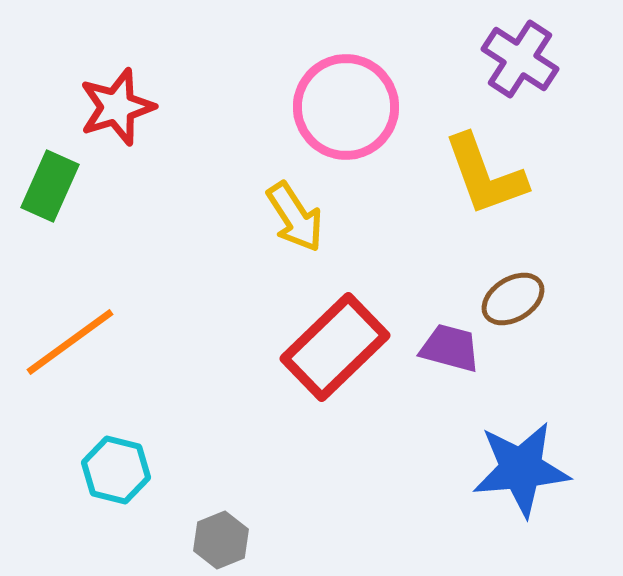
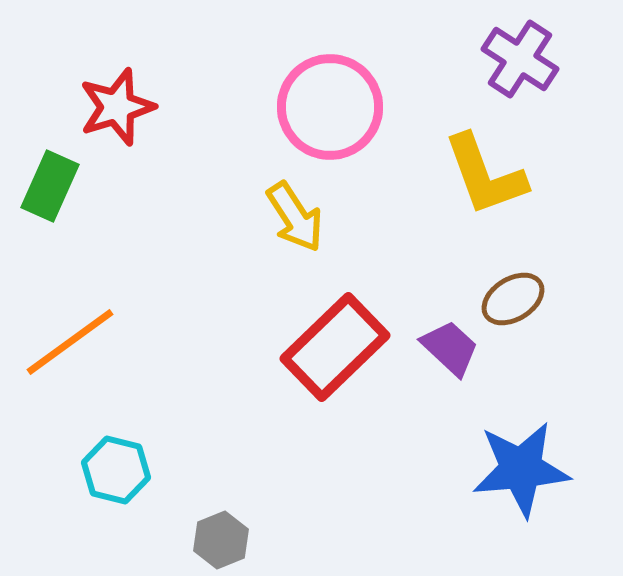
pink circle: moved 16 px left
purple trapezoid: rotated 28 degrees clockwise
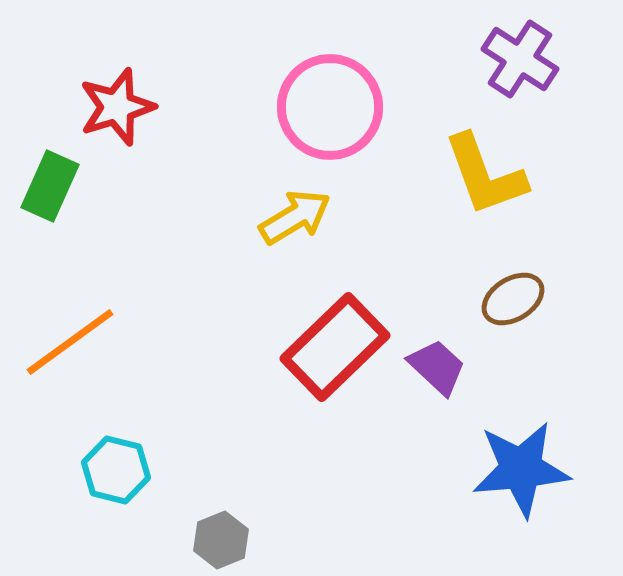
yellow arrow: rotated 88 degrees counterclockwise
purple trapezoid: moved 13 px left, 19 px down
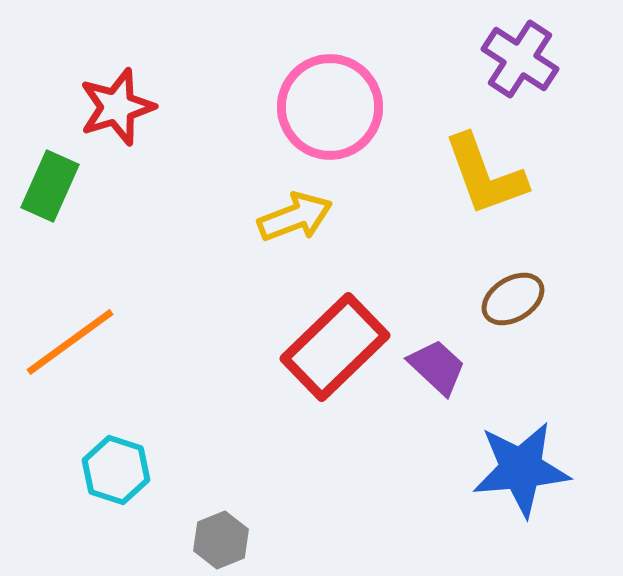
yellow arrow: rotated 10 degrees clockwise
cyan hexagon: rotated 4 degrees clockwise
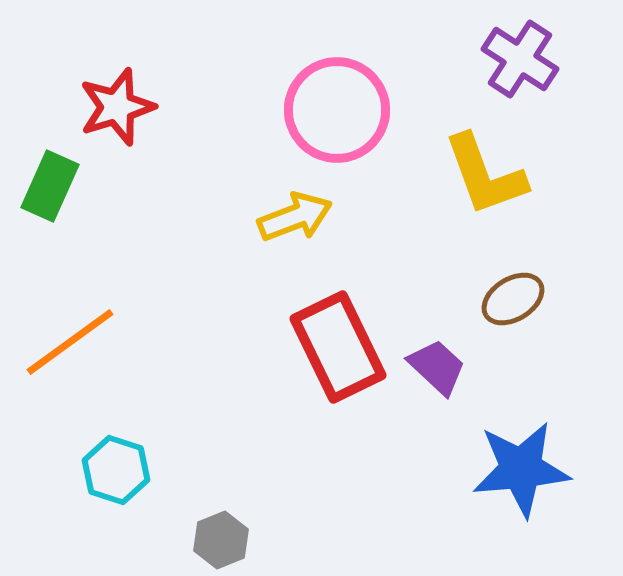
pink circle: moved 7 px right, 3 px down
red rectangle: moved 3 px right; rotated 72 degrees counterclockwise
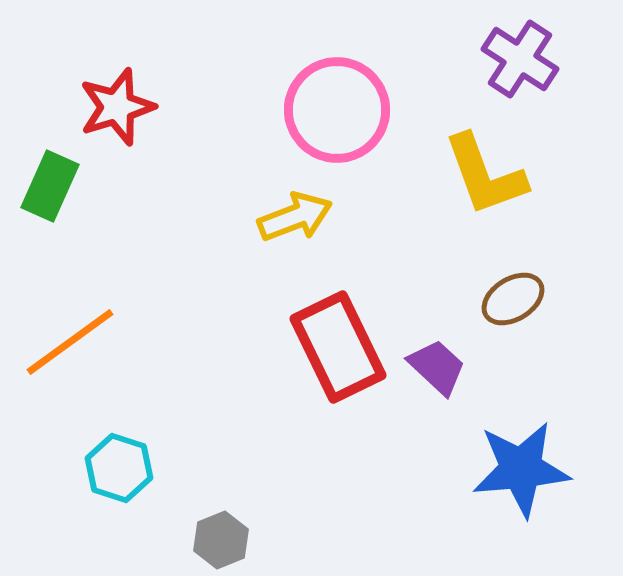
cyan hexagon: moved 3 px right, 2 px up
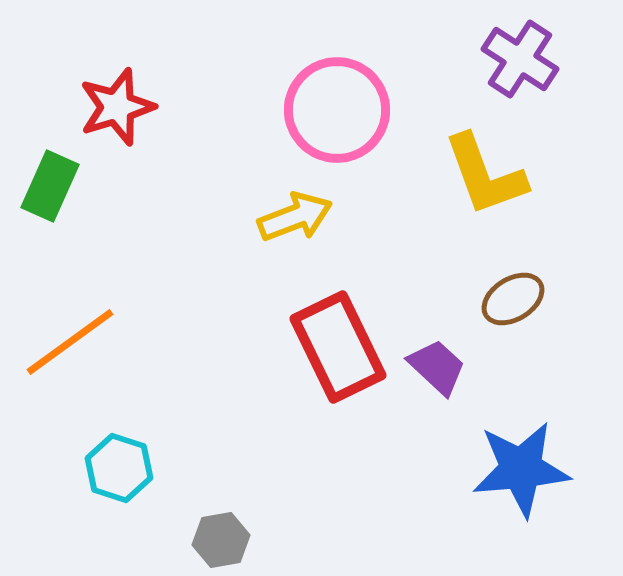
gray hexagon: rotated 12 degrees clockwise
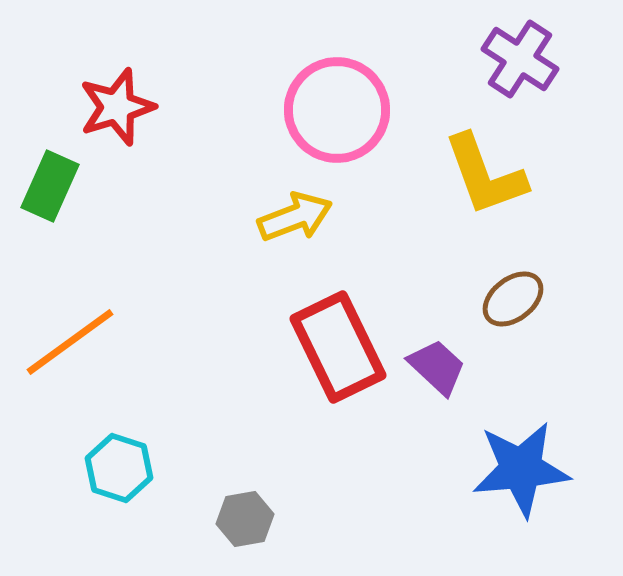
brown ellipse: rotated 6 degrees counterclockwise
gray hexagon: moved 24 px right, 21 px up
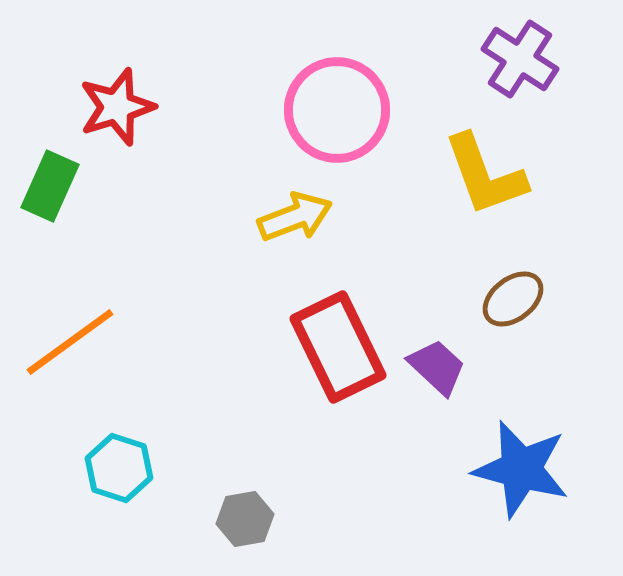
blue star: rotated 20 degrees clockwise
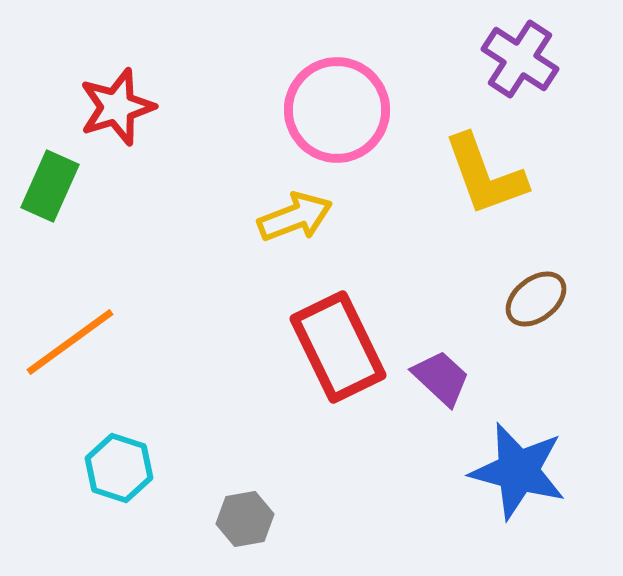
brown ellipse: moved 23 px right
purple trapezoid: moved 4 px right, 11 px down
blue star: moved 3 px left, 2 px down
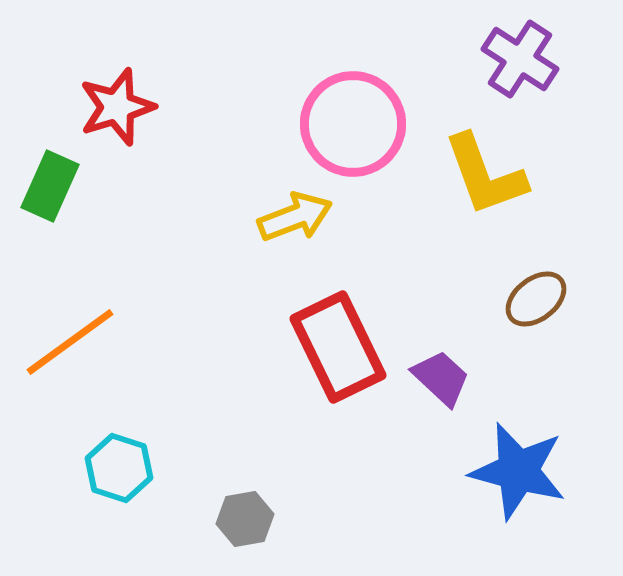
pink circle: moved 16 px right, 14 px down
